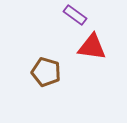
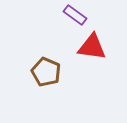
brown pentagon: rotated 8 degrees clockwise
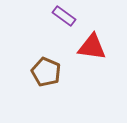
purple rectangle: moved 11 px left, 1 px down
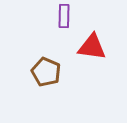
purple rectangle: rotated 55 degrees clockwise
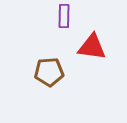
brown pentagon: moved 3 px right; rotated 28 degrees counterclockwise
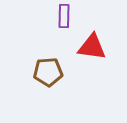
brown pentagon: moved 1 px left
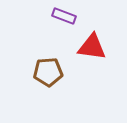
purple rectangle: rotated 70 degrees counterclockwise
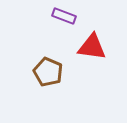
brown pentagon: rotated 28 degrees clockwise
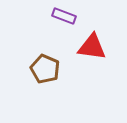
brown pentagon: moved 3 px left, 3 px up
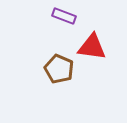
brown pentagon: moved 14 px right
